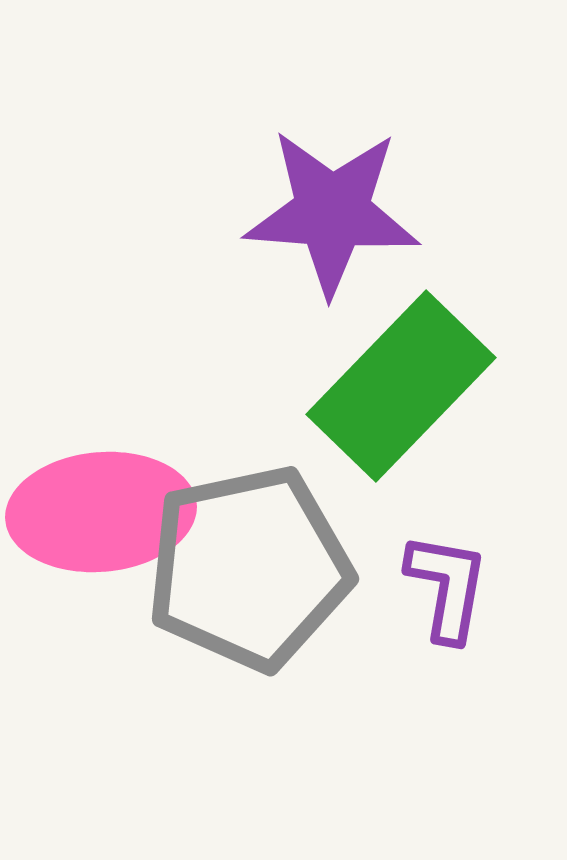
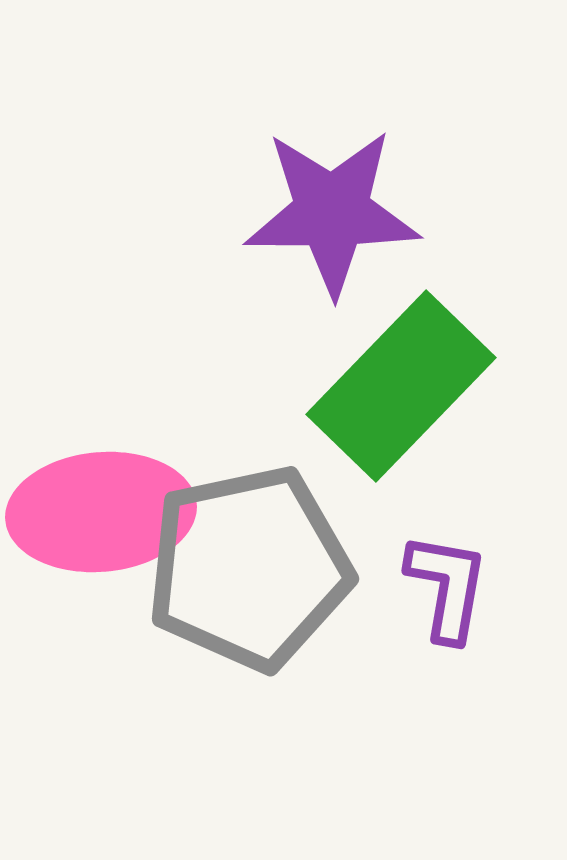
purple star: rotated 4 degrees counterclockwise
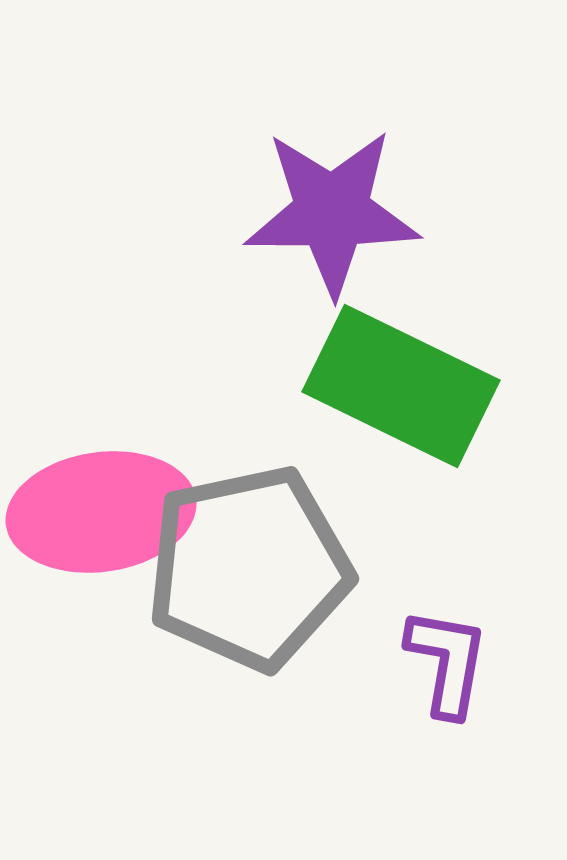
green rectangle: rotated 72 degrees clockwise
pink ellipse: rotated 3 degrees counterclockwise
purple L-shape: moved 75 px down
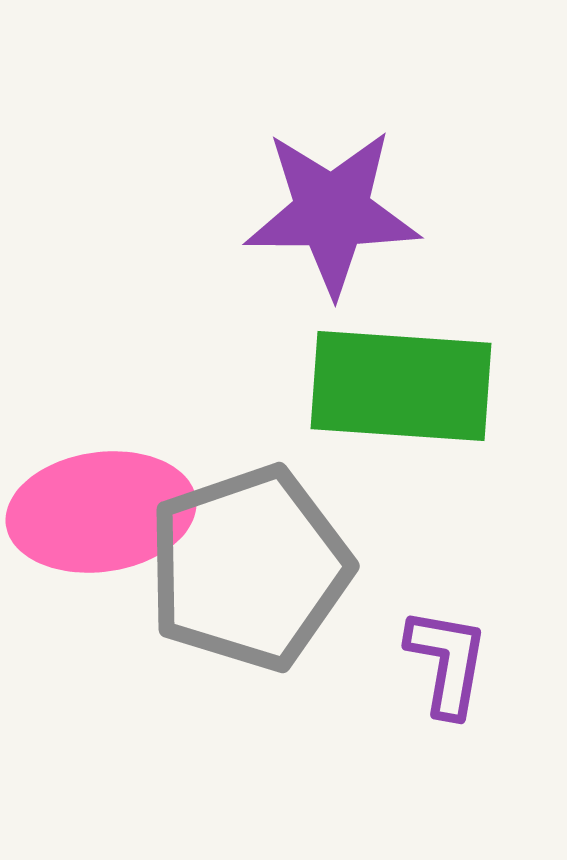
green rectangle: rotated 22 degrees counterclockwise
gray pentagon: rotated 7 degrees counterclockwise
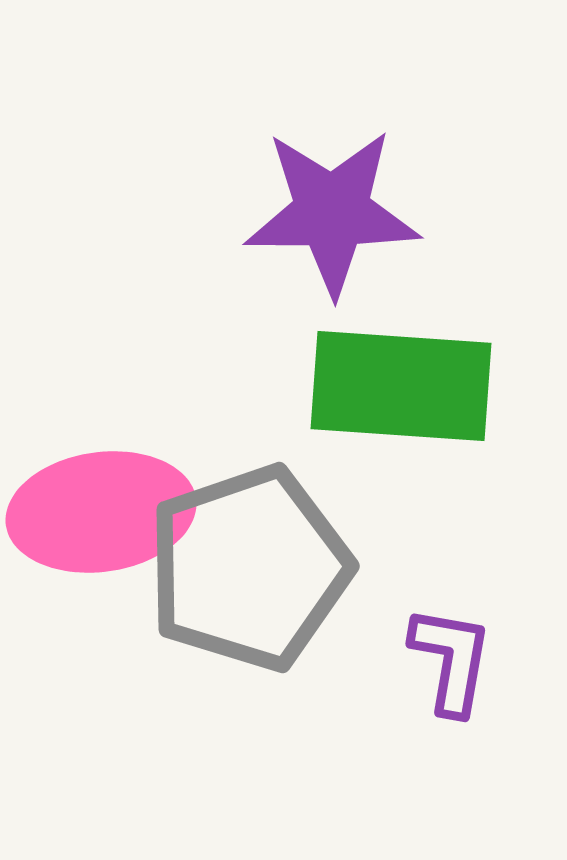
purple L-shape: moved 4 px right, 2 px up
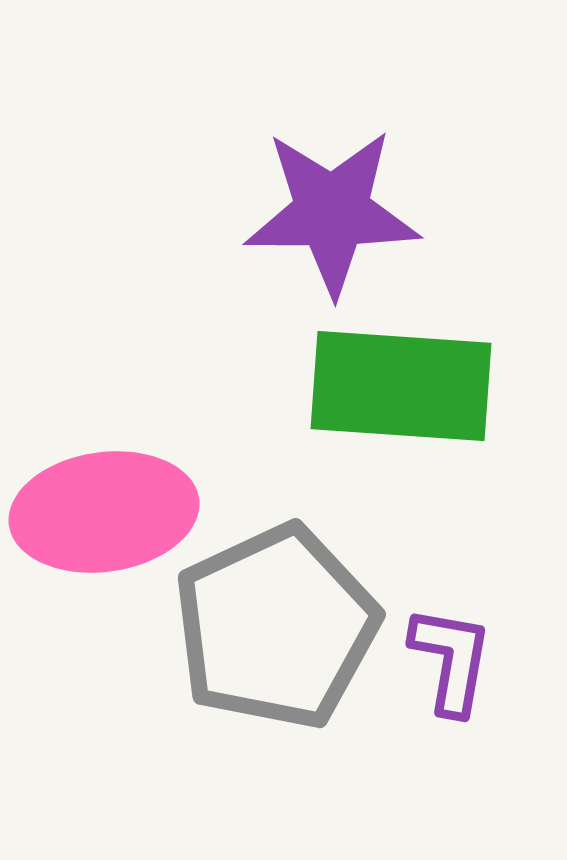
pink ellipse: moved 3 px right
gray pentagon: moved 27 px right, 59 px down; rotated 6 degrees counterclockwise
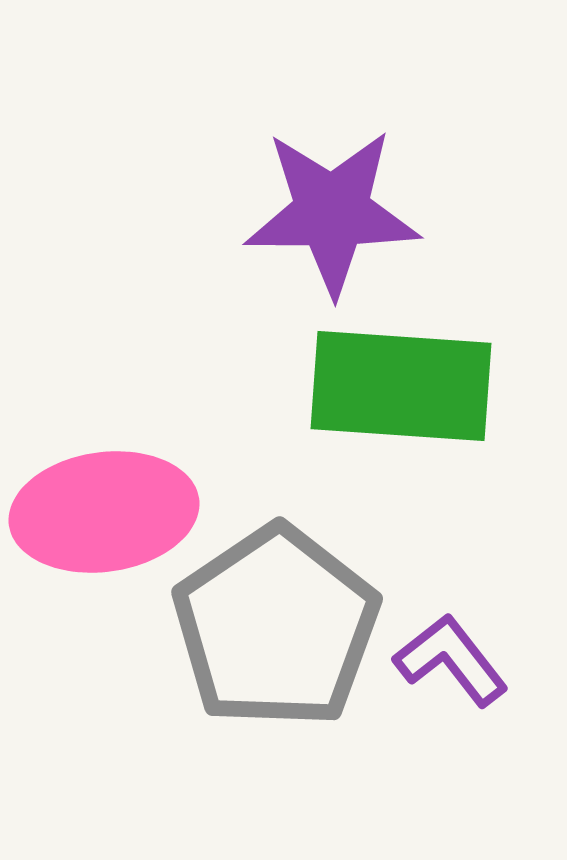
gray pentagon: rotated 9 degrees counterclockwise
purple L-shape: rotated 48 degrees counterclockwise
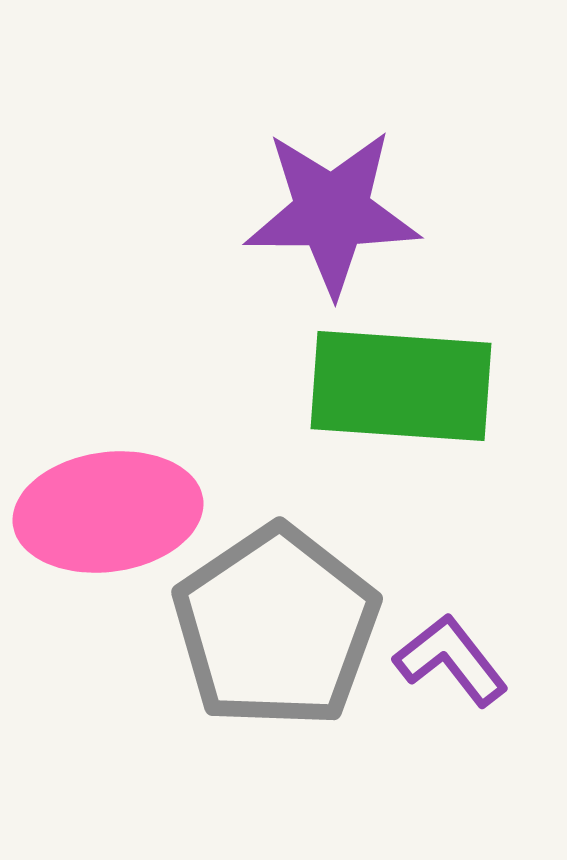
pink ellipse: moved 4 px right
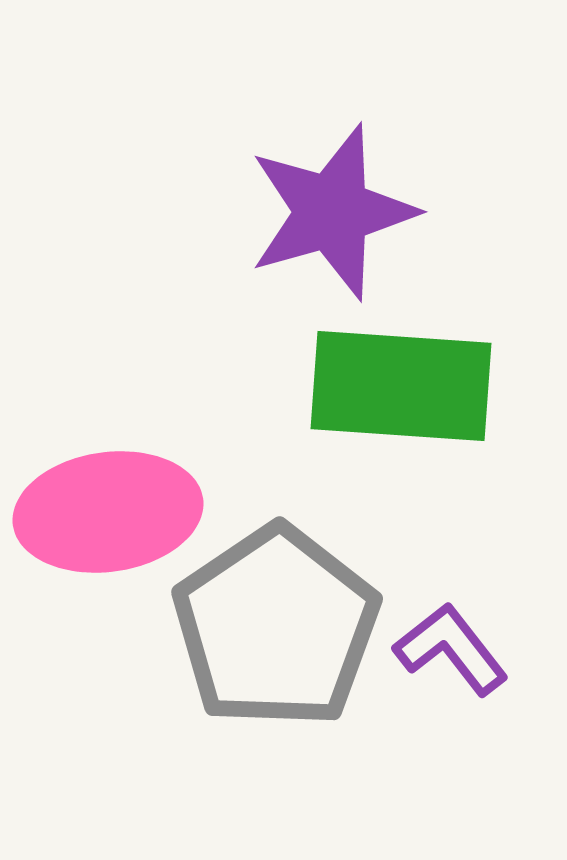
purple star: rotated 16 degrees counterclockwise
purple L-shape: moved 11 px up
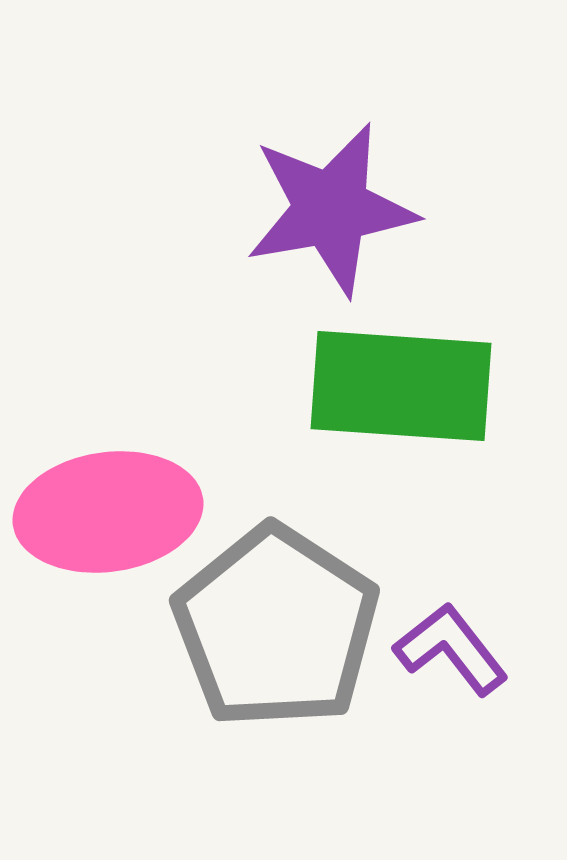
purple star: moved 1 px left, 3 px up; rotated 6 degrees clockwise
gray pentagon: rotated 5 degrees counterclockwise
